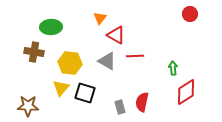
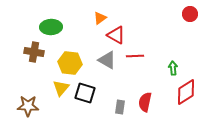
orange triangle: rotated 16 degrees clockwise
gray triangle: moved 1 px up
red semicircle: moved 3 px right
gray rectangle: rotated 24 degrees clockwise
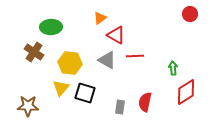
brown cross: rotated 24 degrees clockwise
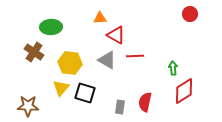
orange triangle: rotated 32 degrees clockwise
red diamond: moved 2 px left, 1 px up
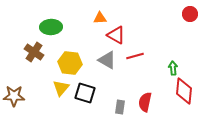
red line: rotated 12 degrees counterclockwise
red diamond: rotated 52 degrees counterclockwise
brown star: moved 14 px left, 10 px up
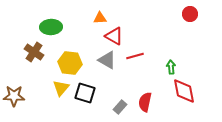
red triangle: moved 2 px left, 1 px down
green arrow: moved 2 px left, 1 px up
red diamond: rotated 16 degrees counterclockwise
gray rectangle: rotated 32 degrees clockwise
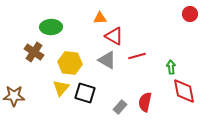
red line: moved 2 px right
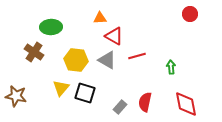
yellow hexagon: moved 6 px right, 3 px up
red diamond: moved 2 px right, 13 px down
brown star: moved 2 px right; rotated 10 degrees clockwise
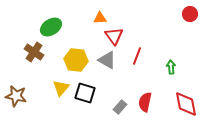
green ellipse: rotated 30 degrees counterclockwise
red triangle: rotated 24 degrees clockwise
red line: rotated 54 degrees counterclockwise
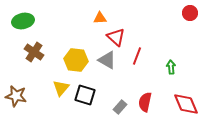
red circle: moved 1 px up
green ellipse: moved 28 px left, 6 px up; rotated 20 degrees clockwise
red triangle: moved 2 px right, 1 px down; rotated 12 degrees counterclockwise
black square: moved 2 px down
red diamond: rotated 12 degrees counterclockwise
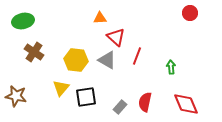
black square: moved 1 px right, 2 px down; rotated 25 degrees counterclockwise
